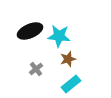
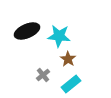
black ellipse: moved 3 px left
brown star: rotated 21 degrees counterclockwise
gray cross: moved 7 px right, 6 px down
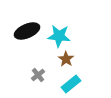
brown star: moved 2 px left
gray cross: moved 5 px left
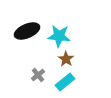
cyan rectangle: moved 6 px left, 2 px up
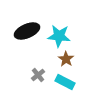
cyan rectangle: rotated 66 degrees clockwise
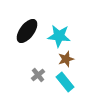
black ellipse: rotated 30 degrees counterclockwise
brown star: rotated 21 degrees clockwise
cyan rectangle: rotated 24 degrees clockwise
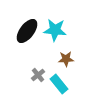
cyan star: moved 4 px left, 6 px up
brown star: rotated 14 degrees clockwise
cyan rectangle: moved 6 px left, 2 px down
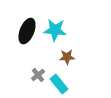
black ellipse: rotated 15 degrees counterclockwise
brown star: moved 1 px right, 2 px up
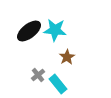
black ellipse: moved 2 px right; rotated 30 degrees clockwise
brown star: rotated 28 degrees counterclockwise
cyan rectangle: moved 1 px left
